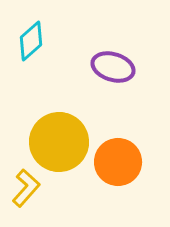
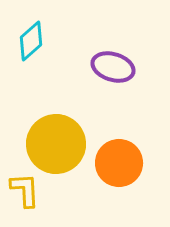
yellow circle: moved 3 px left, 2 px down
orange circle: moved 1 px right, 1 px down
yellow L-shape: moved 1 px left, 2 px down; rotated 45 degrees counterclockwise
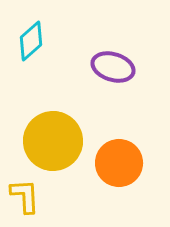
yellow circle: moved 3 px left, 3 px up
yellow L-shape: moved 6 px down
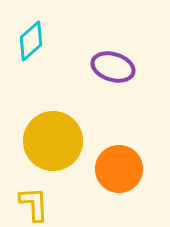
orange circle: moved 6 px down
yellow L-shape: moved 9 px right, 8 px down
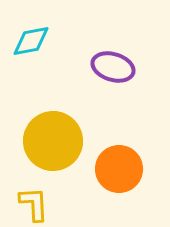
cyan diamond: rotated 30 degrees clockwise
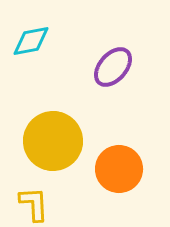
purple ellipse: rotated 66 degrees counterclockwise
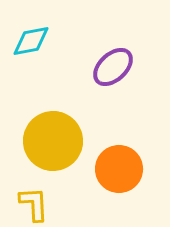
purple ellipse: rotated 6 degrees clockwise
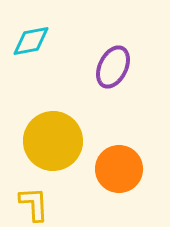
purple ellipse: rotated 21 degrees counterclockwise
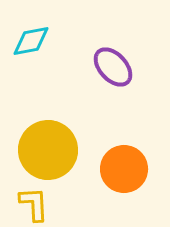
purple ellipse: rotated 69 degrees counterclockwise
yellow circle: moved 5 px left, 9 px down
orange circle: moved 5 px right
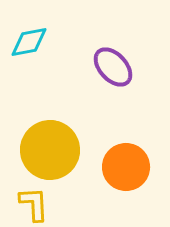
cyan diamond: moved 2 px left, 1 px down
yellow circle: moved 2 px right
orange circle: moved 2 px right, 2 px up
